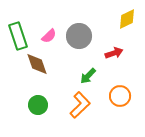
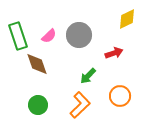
gray circle: moved 1 px up
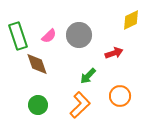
yellow diamond: moved 4 px right, 1 px down
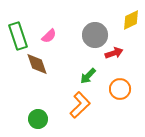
gray circle: moved 16 px right
orange circle: moved 7 px up
green circle: moved 14 px down
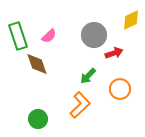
gray circle: moved 1 px left
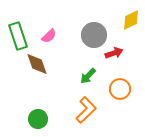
orange L-shape: moved 6 px right, 5 px down
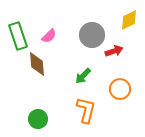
yellow diamond: moved 2 px left
gray circle: moved 2 px left
red arrow: moved 2 px up
brown diamond: rotated 15 degrees clockwise
green arrow: moved 5 px left
orange L-shape: rotated 32 degrees counterclockwise
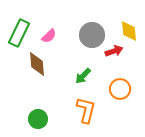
yellow diamond: moved 11 px down; rotated 70 degrees counterclockwise
green rectangle: moved 1 px right, 3 px up; rotated 44 degrees clockwise
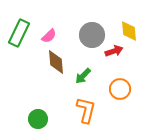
brown diamond: moved 19 px right, 2 px up
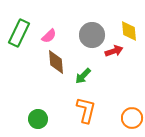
orange circle: moved 12 px right, 29 px down
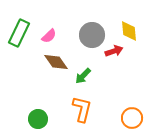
brown diamond: rotated 30 degrees counterclockwise
orange L-shape: moved 4 px left, 1 px up
